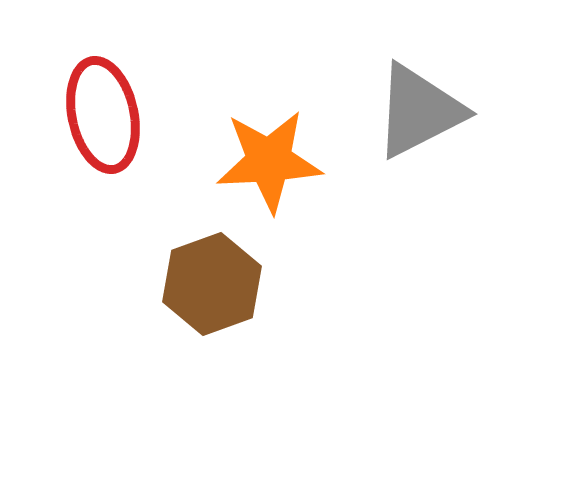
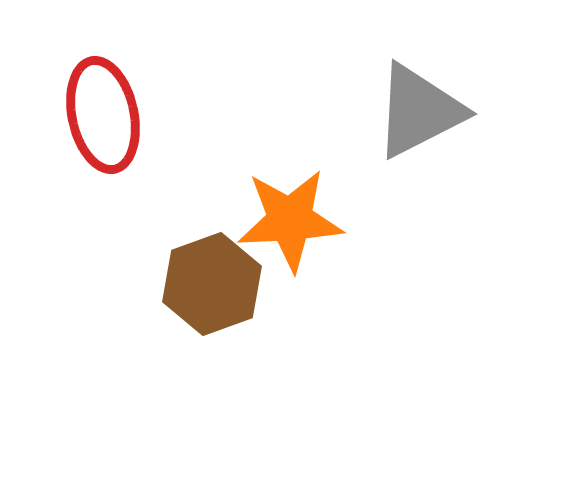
orange star: moved 21 px right, 59 px down
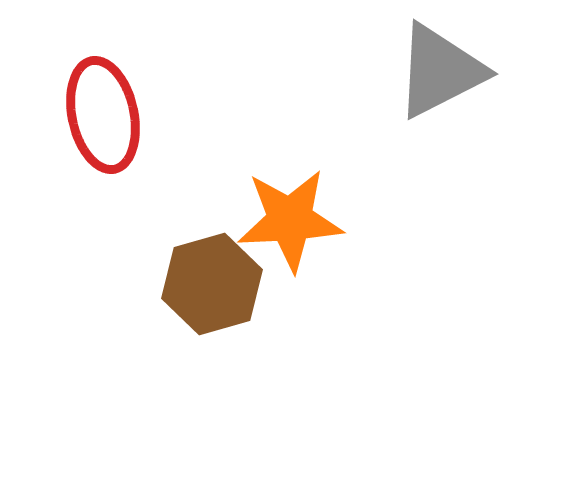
gray triangle: moved 21 px right, 40 px up
brown hexagon: rotated 4 degrees clockwise
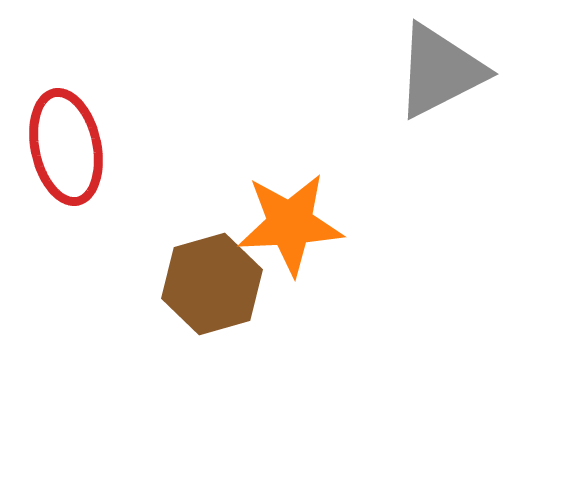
red ellipse: moved 37 px left, 32 px down
orange star: moved 4 px down
